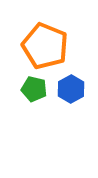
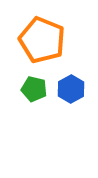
orange pentagon: moved 3 px left, 6 px up
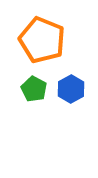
green pentagon: rotated 15 degrees clockwise
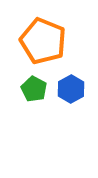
orange pentagon: moved 1 px right, 1 px down
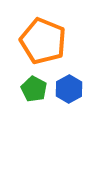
blue hexagon: moved 2 px left
